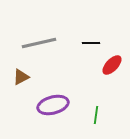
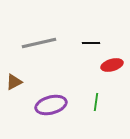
red ellipse: rotated 30 degrees clockwise
brown triangle: moved 7 px left, 5 px down
purple ellipse: moved 2 px left
green line: moved 13 px up
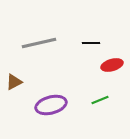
green line: moved 4 px right, 2 px up; rotated 60 degrees clockwise
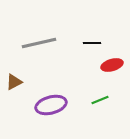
black line: moved 1 px right
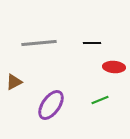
gray line: rotated 8 degrees clockwise
red ellipse: moved 2 px right, 2 px down; rotated 20 degrees clockwise
purple ellipse: rotated 40 degrees counterclockwise
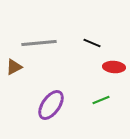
black line: rotated 24 degrees clockwise
brown triangle: moved 15 px up
green line: moved 1 px right
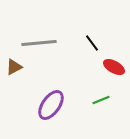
black line: rotated 30 degrees clockwise
red ellipse: rotated 25 degrees clockwise
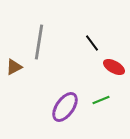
gray line: moved 1 px up; rotated 76 degrees counterclockwise
purple ellipse: moved 14 px right, 2 px down
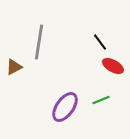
black line: moved 8 px right, 1 px up
red ellipse: moved 1 px left, 1 px up
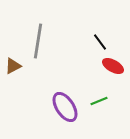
gray line: moved 1 px left, 1 px up
brown triangle: moved 1 px left, 1 px up
green line: moved 2 px left, 1 px down
purple ellipse: rotated 68 degrees counterclockwise
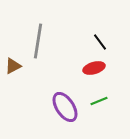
red ellipse: moved 19 px left, 2 px down; rotated 45 degrees counterclockwise
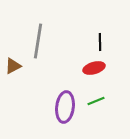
black line: rotated 36 degrees clockwise
green line: moved 3 px left
purple ellipse: rotated 40 degrees clockwise
